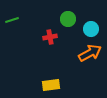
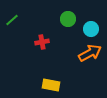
green line: rotated 24 degrees counterclockwise
red cross: moved 8 px left, 5 px down
yellow rectangle: rotated 18 degrees clockwise
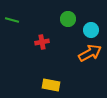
green line: rotated 56 degrees clockwise
cyan circle: moved 1 px down
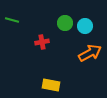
green circle: moved 3 px left, 4 px down
cyan circle: moved 6 px left, 4 px up
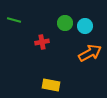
green line: moved 2 px right
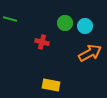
green line: moved 4 px left, 1 px up
red cross: rotated 24 degrees clockwise
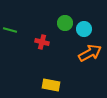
green line: moved 11 px down
cyan circle: moved 1 px left, 3 px down
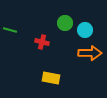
cyan circle: moved 1 px right, 1 px down
orange arrow: rotated 30 degrees clockwise
yellow rectangle: moved 7 px up
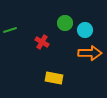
green line: rotated 32 degrees counterclockwise
red cross: rotated 16 degrees clockwise
yellow rectangle: moved 3 px right
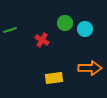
cyan circle: moved 1 px up
red cross: moved 2 px up
orange arrow: moved 15 px down
yellow rectangle: rotated 18 degrees counterclockwise
